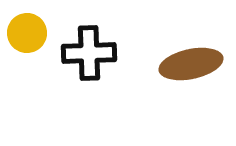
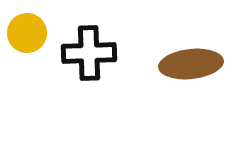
brown ellipse: rotated 6 degrees clockwise
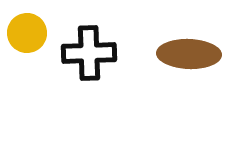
brown ellipse: moved 2 px left, 10 px up; rotated 8 degrees clockwise
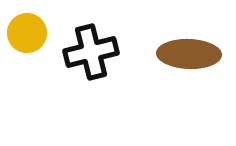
black cross: moved 2 px right, 1 px up; rotated 12 degrees counterclockwise
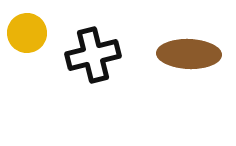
black cross: moved 2 px right, 3 px down
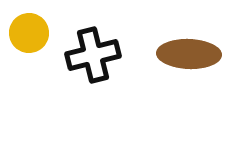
yellow circle: moved 2 px right
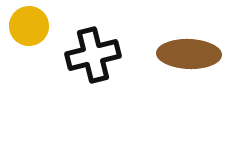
yellow circle: moved 7 px up
